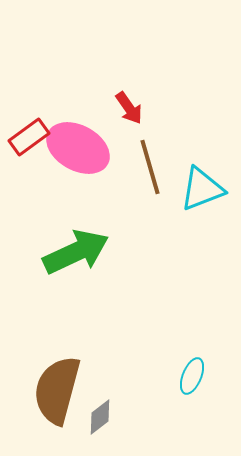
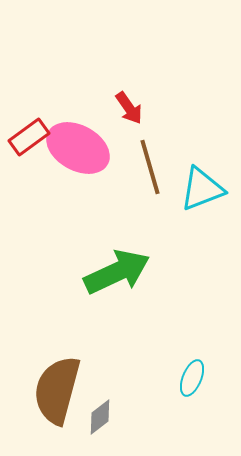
green arrow: moved 41 px right, 20 px down
cyan ellipse: moved 2 px down
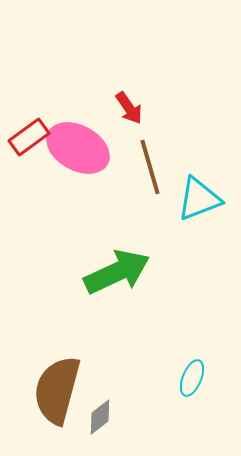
cyan triangle: moved 3 px left, 10 px down
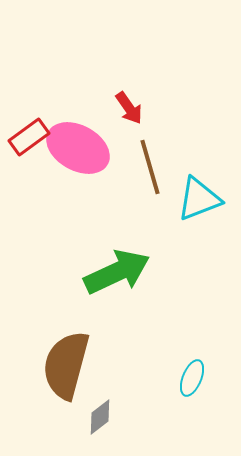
brown semicircle: moved 9 px right, 25 px up
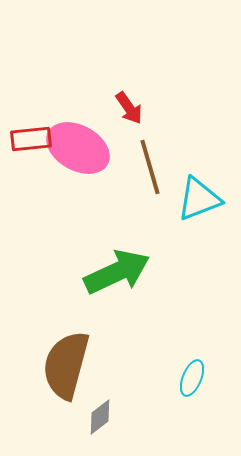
red rectangle: moved 2 px right, 2 px down; rotated 30 degrees clockwise
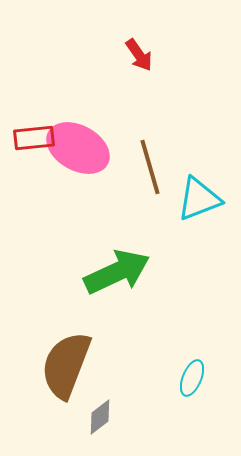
red arrow: moved 10 px right, 53 px up
red rectangle: moved 3 px right, 1 px up
brown semicircle: rotated 6 degrees clockwise
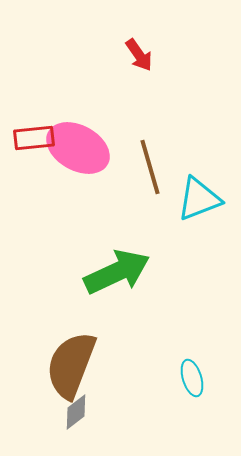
brown semicircle: moved 5 px right
cyan ellipse: rotated 39 degrees counterclockwise
gray diamond: moved 24 px left, 5 px up
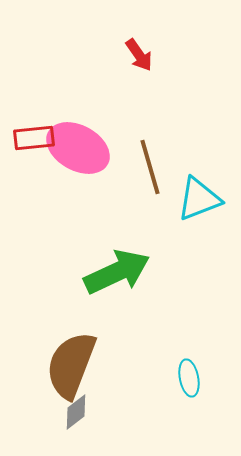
cyan ellipse: moved 3 px left; rotated 6 degrees clockwise
